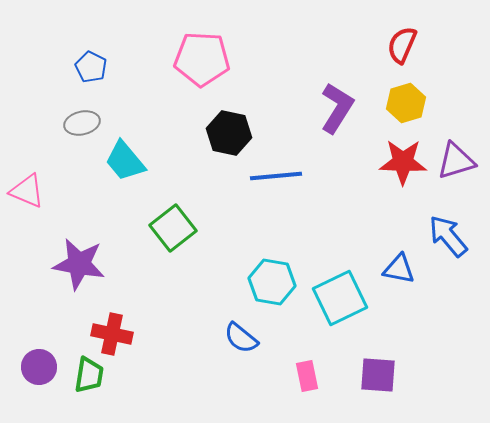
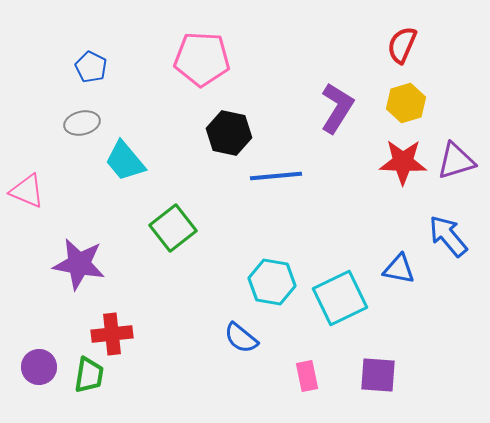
red cross: rotated 18 degrees counterclockwise
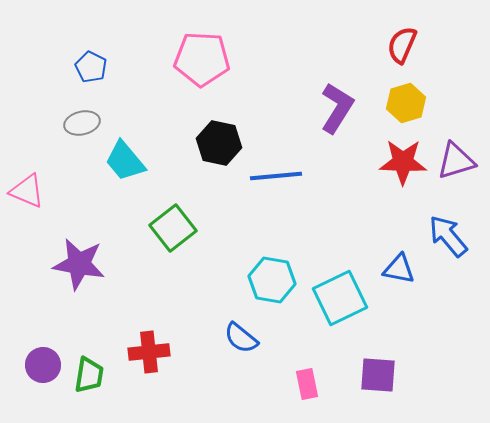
black hexagon: moved 10 px left, 10 px down
cyan hexagon: moved 2 px up
red cross: moved 37 px right, 18 px down
purple circle: moved 4 px right, 2 px up
pink rectangle: moved 8 px down
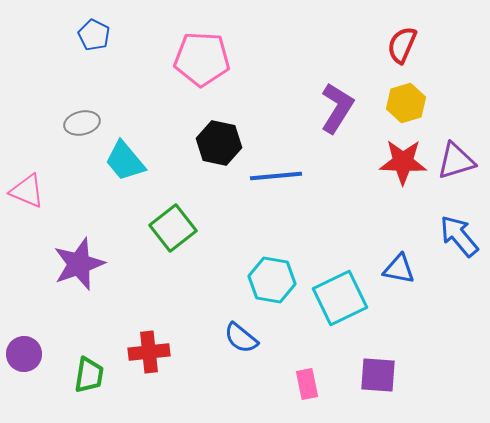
blue pentagon: moved 3 px right, 32 px up
blue arrow: moved 11 px right
purple star: rotated 30 degrees counterclockwise
purple circle: moved 19 px left, 11 px up
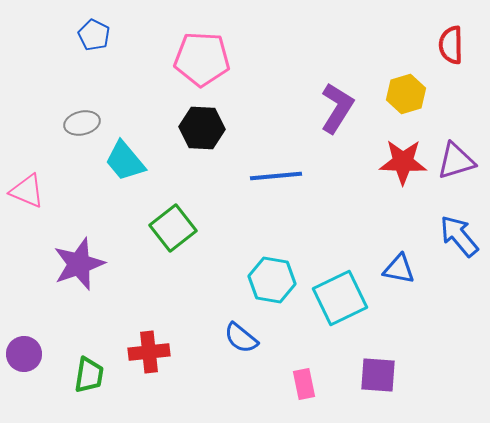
red semicircle: moved 49 px right; rotated 24 degrees counterclockwise
yellow hexagon: moved 9 px up
black hexagon: moved 17 px left, 15 px up; rotated 9 degrees counterclockwise
pink rectangle: moved 3 px left
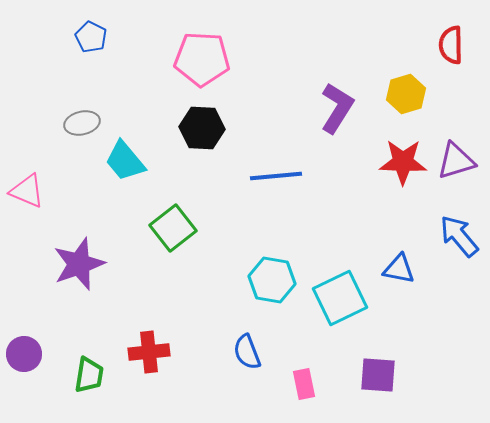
blue pentagon: moved 3 px left, 2 px down
blue semicircle: moved 6 px right, 14 px down; rotated 30 degrees clockwise
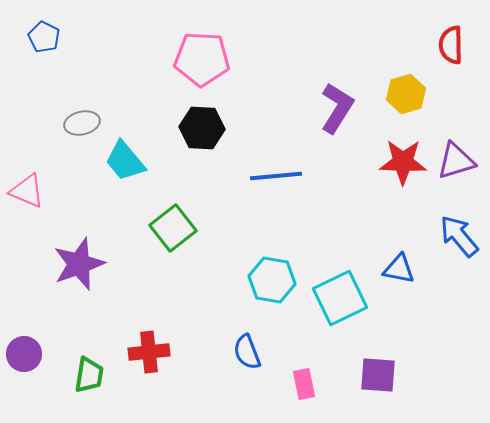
blue pentagon: moved 47 px left
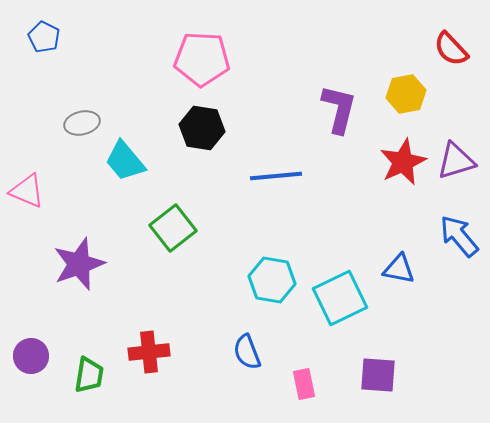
red semicircle: moved 4 px down; rotated 42 degrees counterclockwise
yellow hexagon: rotated 6 degrees clockwise
purple L-shape: moved 2 px right, 1 px down; rotated 18 degrees counterclockwise
black hexagon: rotated 6 degrees clockwise
red star: rotated 27 degrees counterclockwise
purple circle: moved 7 px right, 2 px down
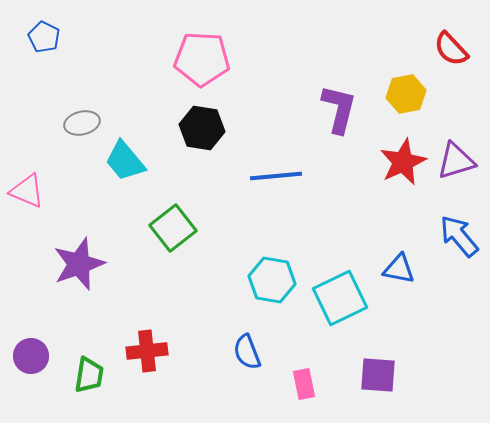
red cross: moved 2 px left, 1 px up
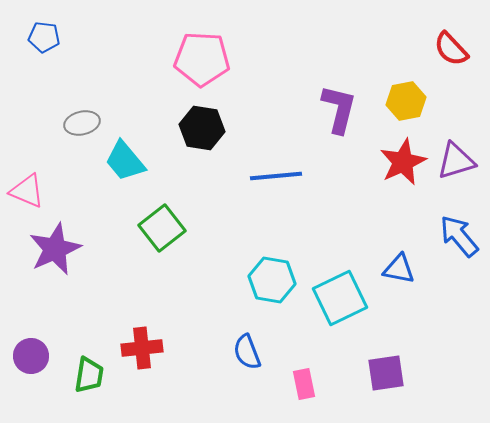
blue pentagon: rotated 20 degrees counterclockwise
yellow hexagon: moved 7 px down
green square: moved 11 px left
purple star: moved 24 px left, 15 px up; rotated 4 degrees counterclockwise
red cross: moved 5 px left, 3 px up
purple square: moved 8 px right, 2 px up; rotated 12 degrees counterclockwise
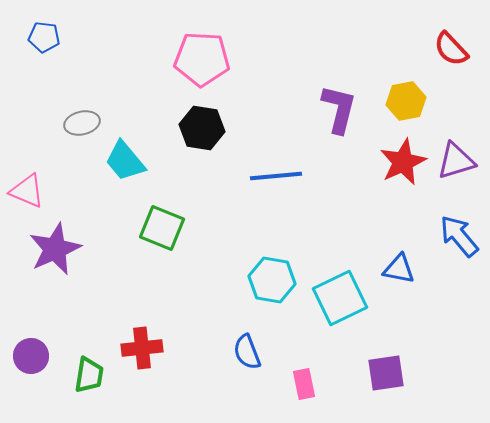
green square: rotated 30 degrees counterclockwise
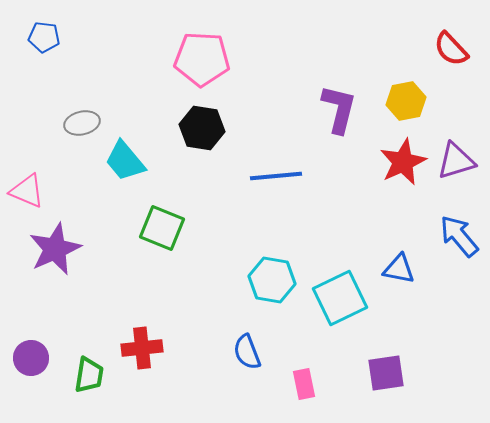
purple circle: moved 2 px down
